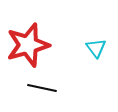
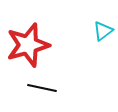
cyan triangle: moved 7 px right, 17 px up; rotated 30 degrees clockwise
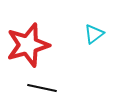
cyan triangle: moved 9 px left, 3 px down
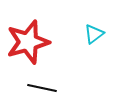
red star: moved 3 px up
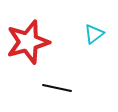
black line: moved 15 px right
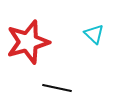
cyan triangle: rotated 40 degrees counterclockwise
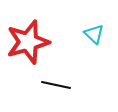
black line: moved 1 px left, 3 px up
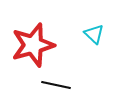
red star: moved 5 px right, 3 px down
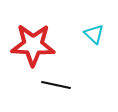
red star: rotated 18 degrees clockwise
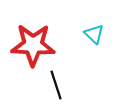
black line: rotated 60 degrees clockwise
